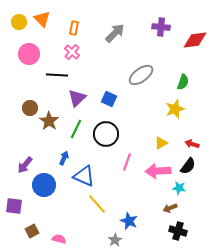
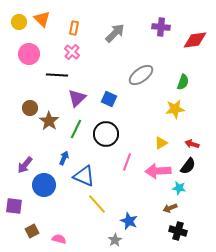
yellow star: rotated 12 degrees clockwise
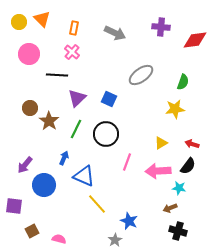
gray arrow: rotated 70 degrees clockwise
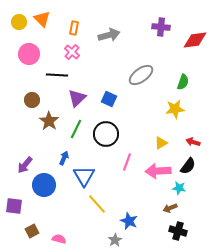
gray arrow: moved 6 px left, 2 px down; rotated 40 degrees counterclockwise
brown circle: moved 2 px right, 8 px up
red arrow: moved 1 px right, 2 px up
blue triangle: rotated 35 degrees clockwise
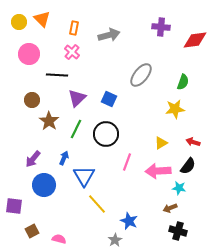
gray ellipse: rotated 15 degrees counterclockwise
purple arrow: moved 8 px right, 6 px up
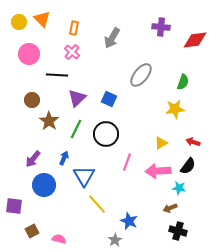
gray arrow: moved 3 px right, 3 px down; rotated 135 degrees clockwise
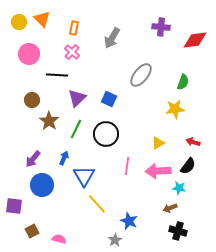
yellow triangle: moved 3 px left
pink line: moved 4 px down; rotated 12 degrees counterclockwise
blue circle: moved 2 px left
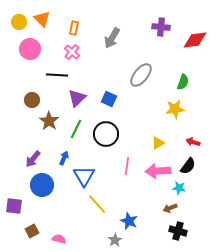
pink circle: moved 1 px right, 5 px up
